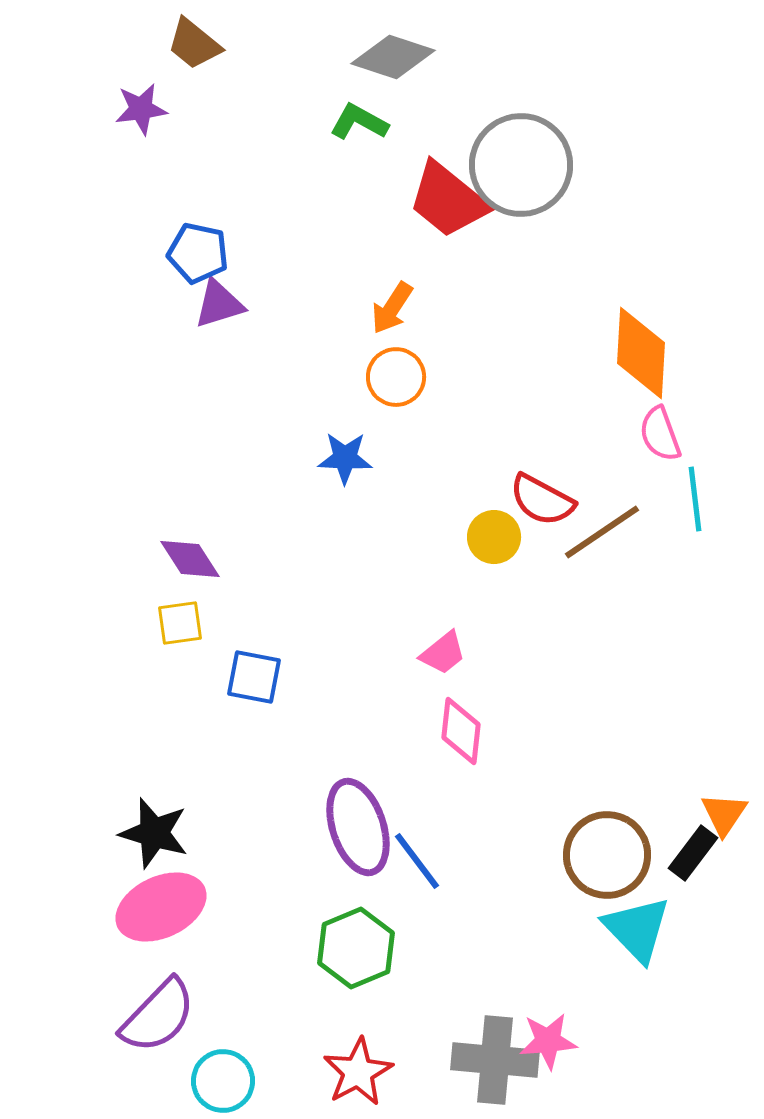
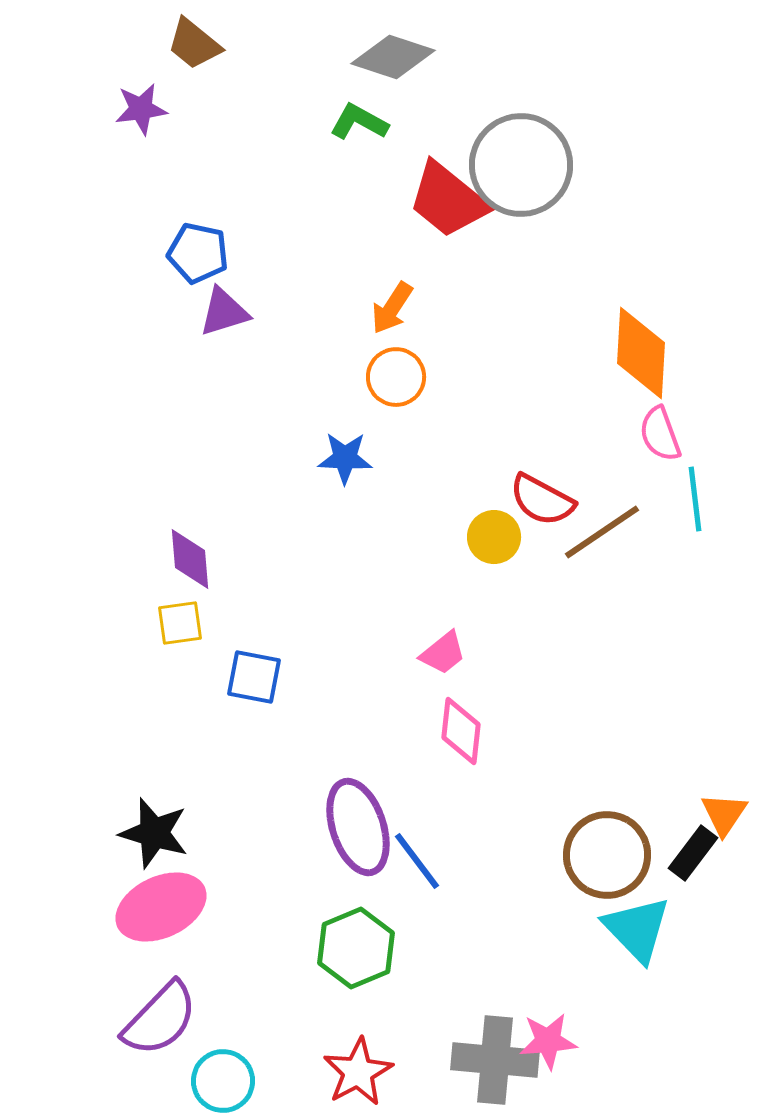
purple triangle: moved 5 px right, 8 px down
purple diamond: rotated 28 degrees clockwise
purple semicircle: moved 2 px right, 3 px down
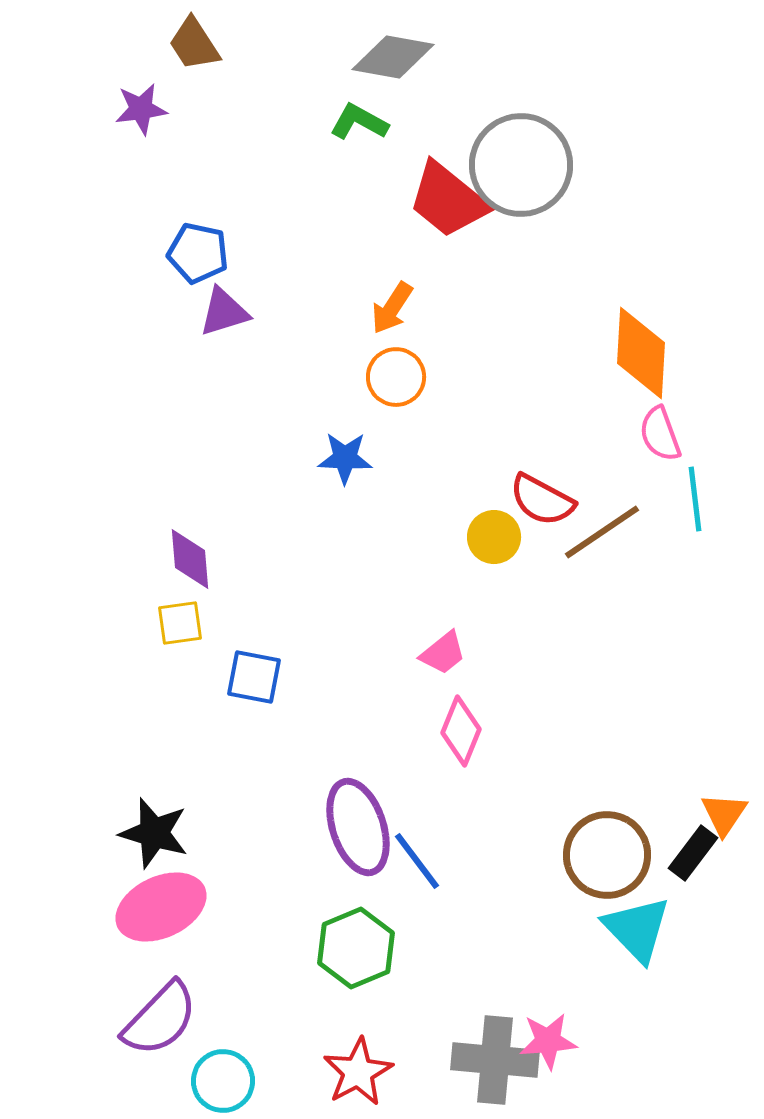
brown trapezoid: rotated 18 degrees clockwise
gray diamond: rotated 8 degrees counterclockwise
pink diamond: rotated 16 degrees clockwise
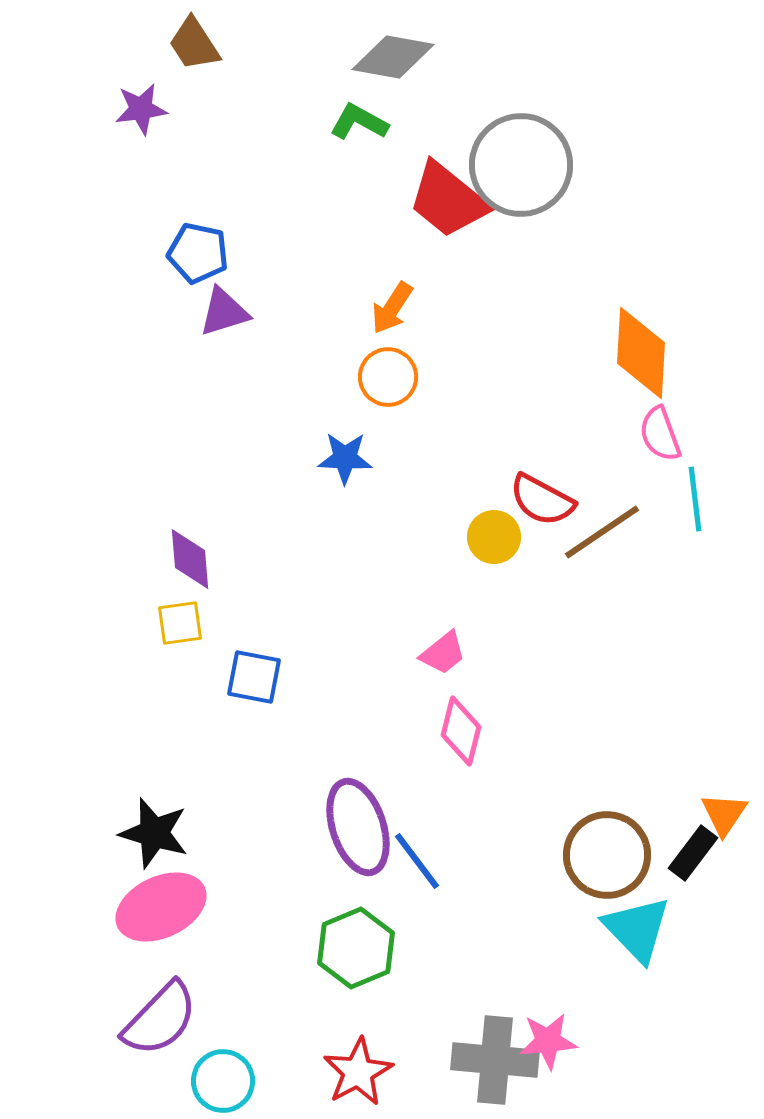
orange circle: moved 8 px left
pink diamond: rotated 8 degrees counterclockwise
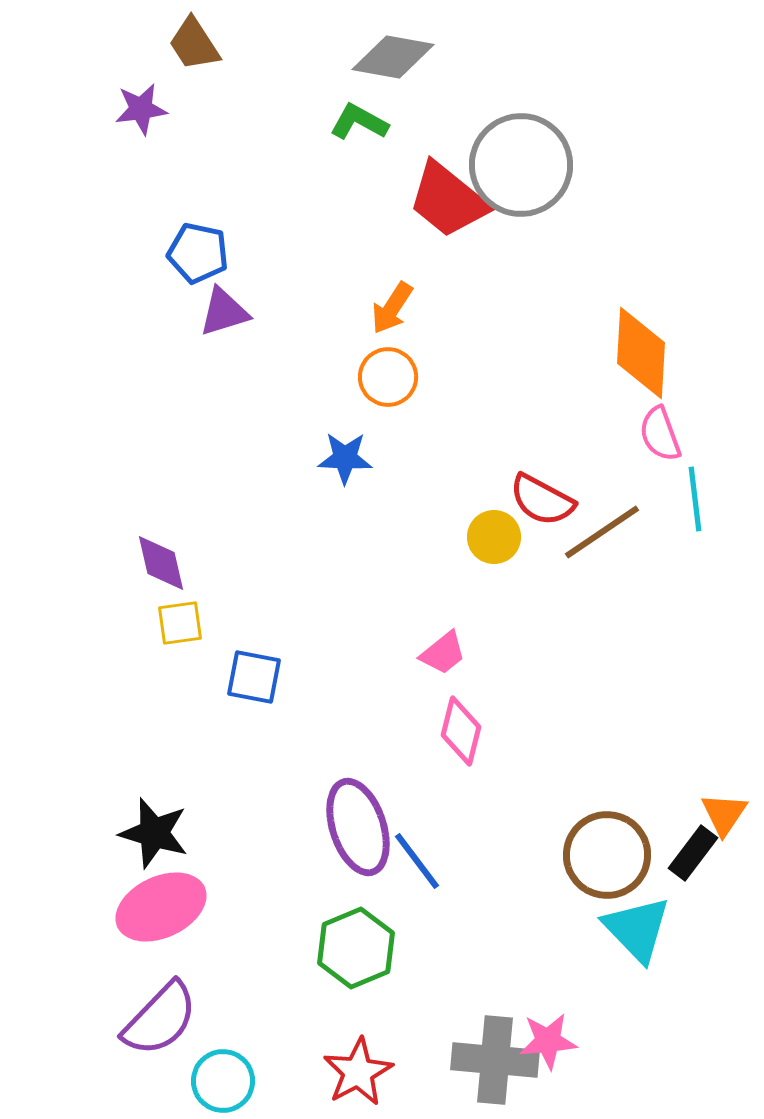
purple diamond: moved 29 px left, 4 px down; rotated 8 degrees counterclockwise
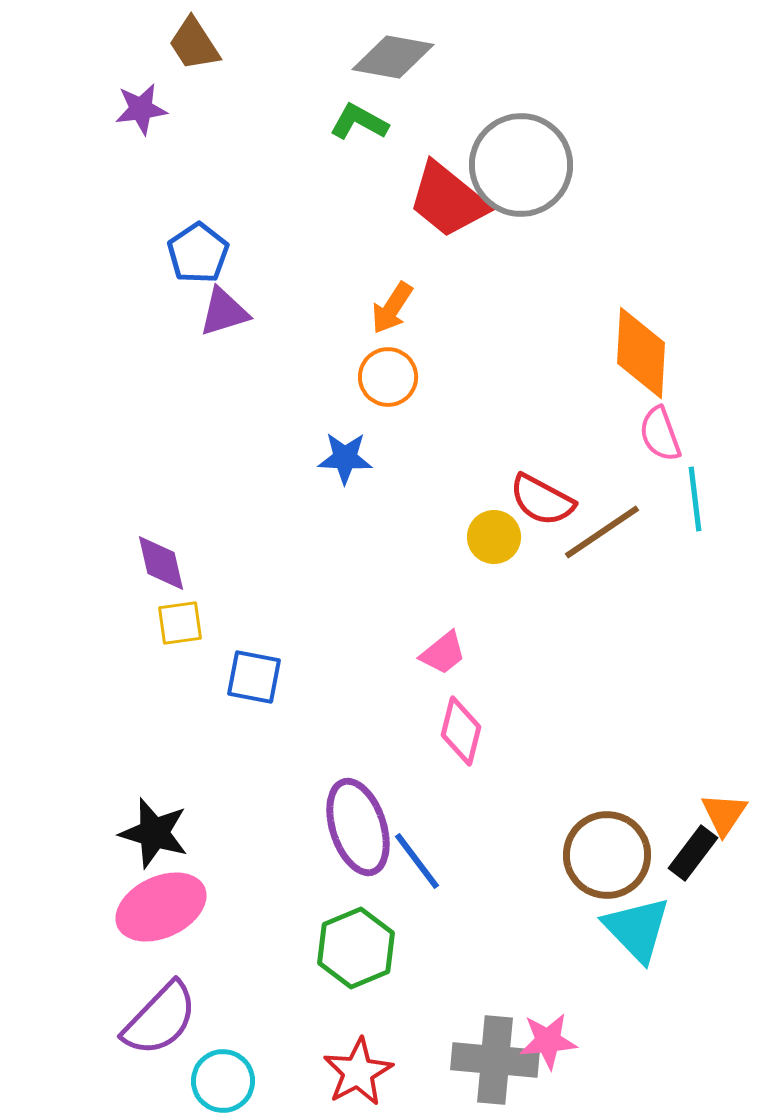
blue pentagon: rotated 26 degrees clockwise
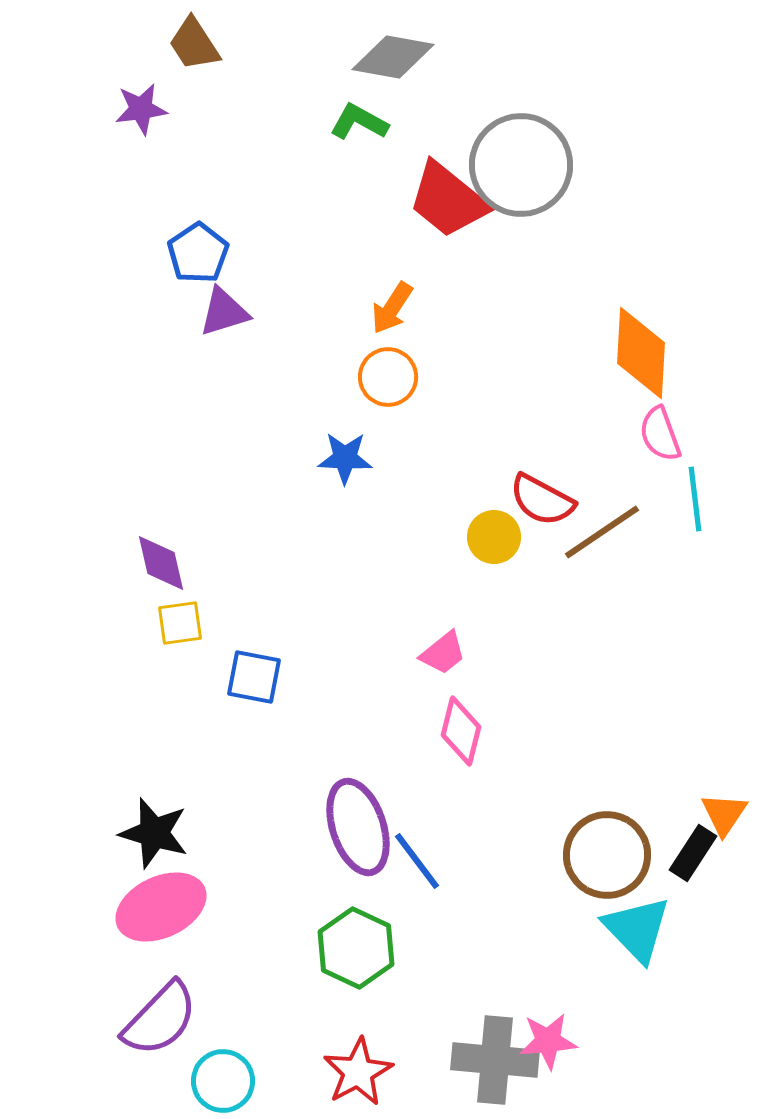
black rectangle: rotated 4 degrees counterclockwise
green hexagon: rotated 12 degrees counterclockwise
